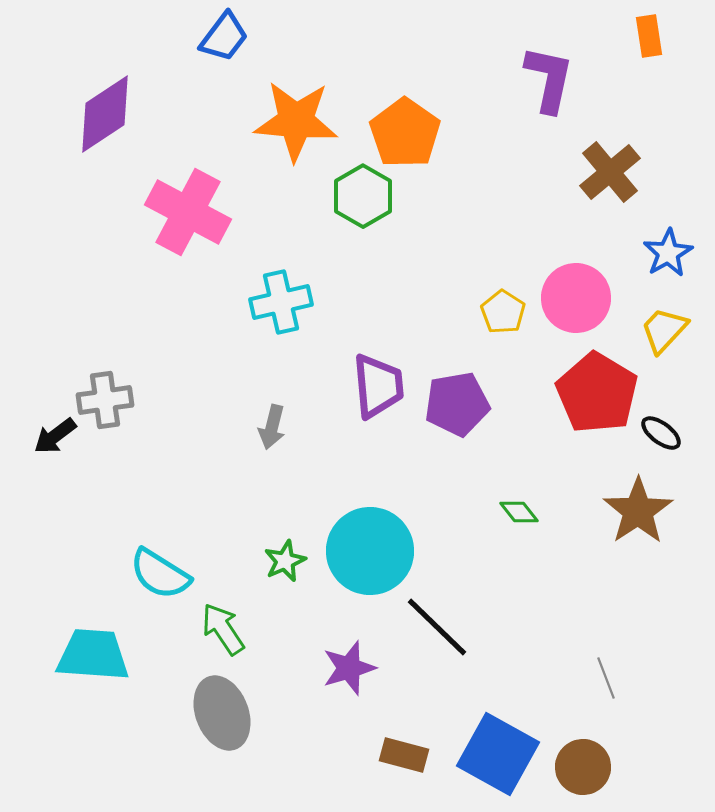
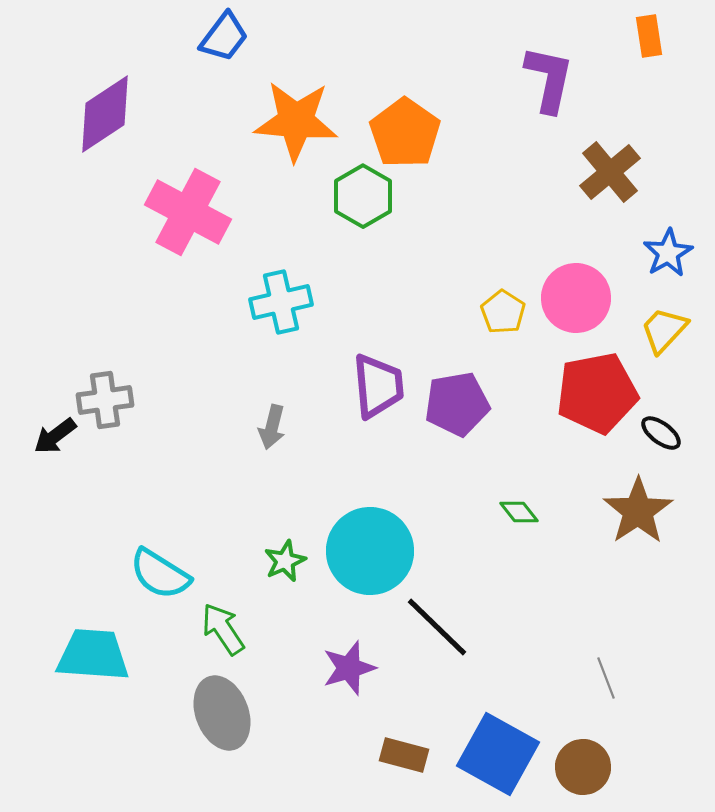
red pentagon: rotated 30 degrees clockwise
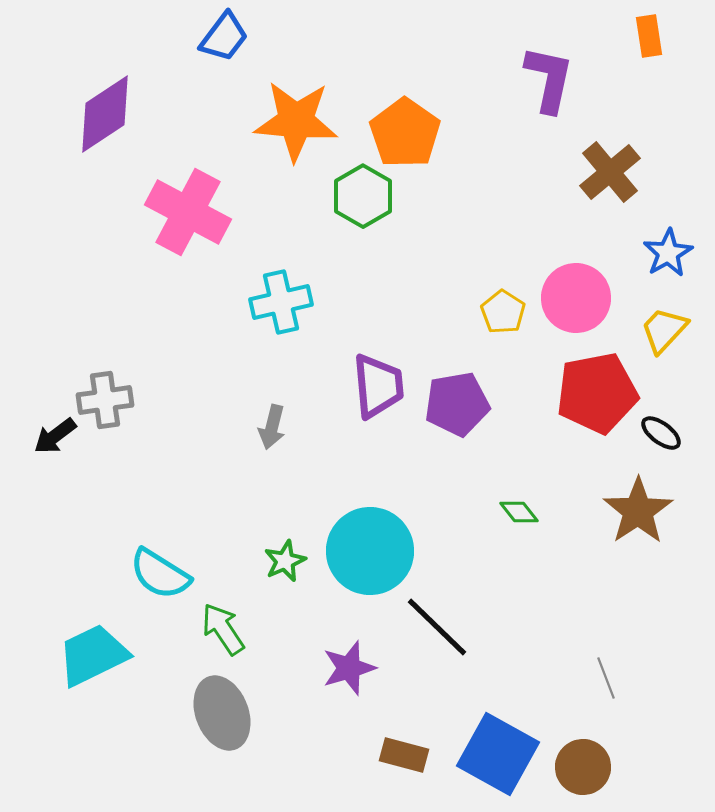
cyan trapezoid: rotated 30 degrees counterclockwise
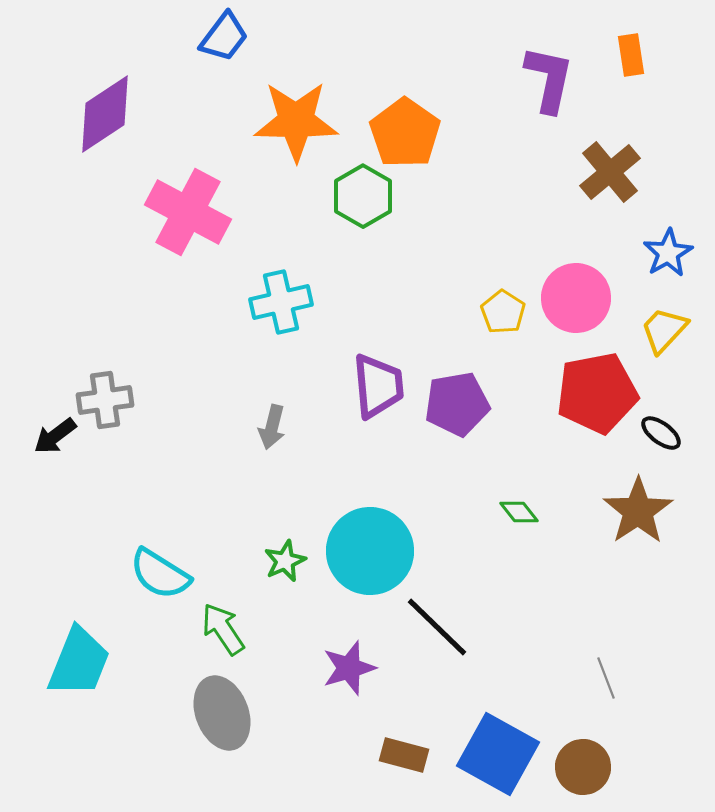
orange rectangle: moved 18 px left, 19 px down
orange star: rotated 4 degrees counterclockwise
cyan trapezoid: moved 14 px left, 7 px down; rotated 138 degrees clockwise
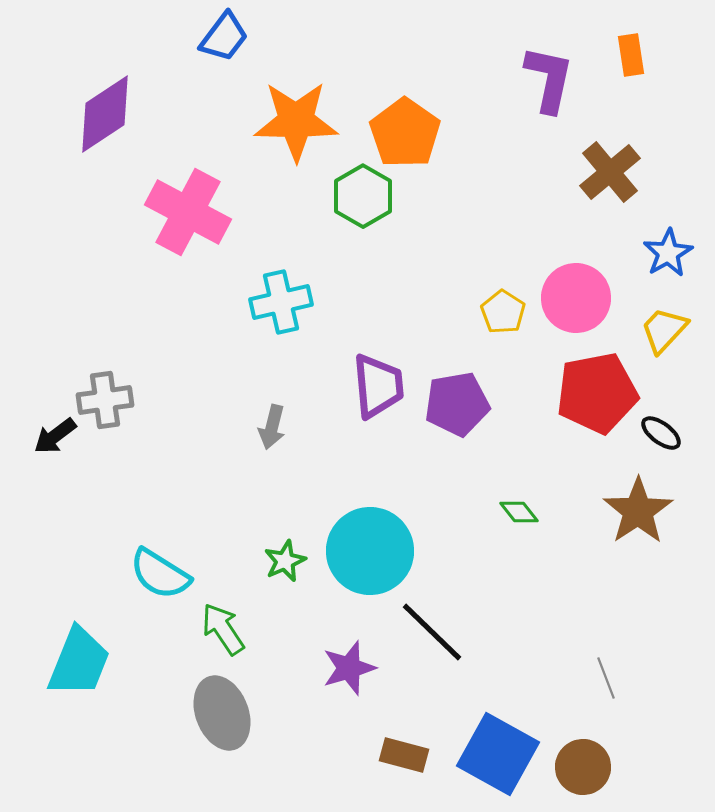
black line: moved 5 px left, 5 px down
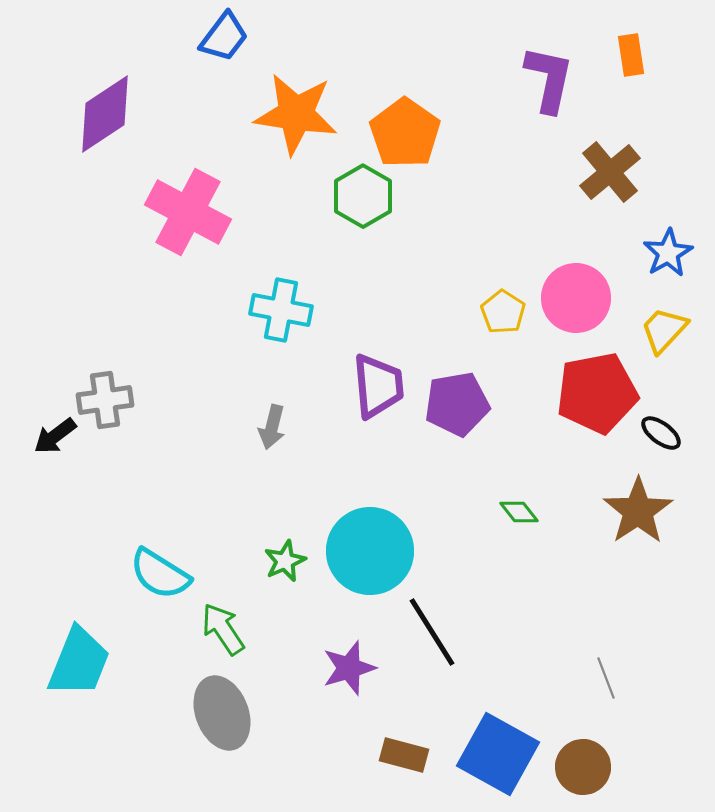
orange star: moved 7 px up; rotated 8 degrees clockwise
cyan cross: moved 8 px down; rotated 24 degrees clockwise
black line: rotated 14 degrees clockwise
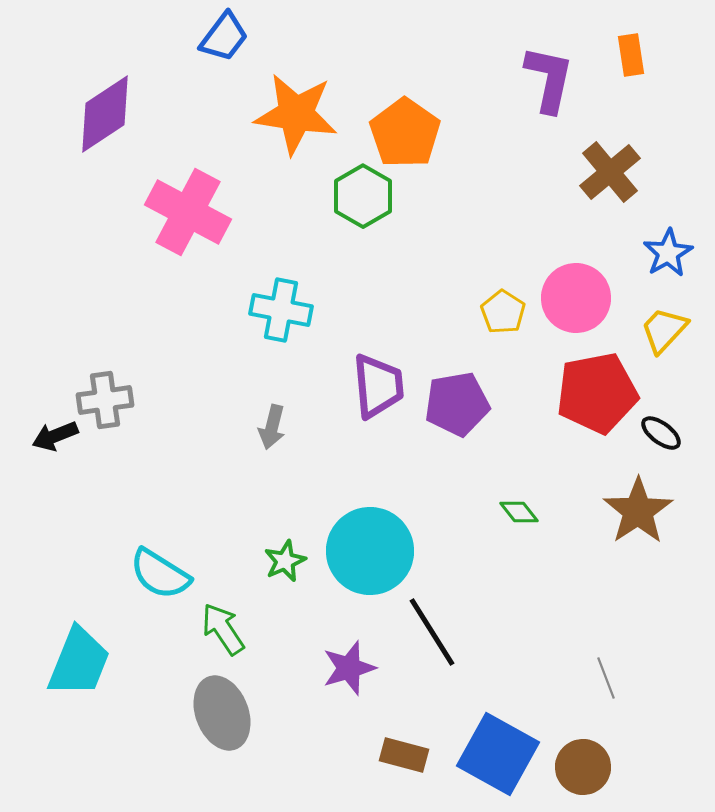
black arrow: rotated 15 degrees clockwise
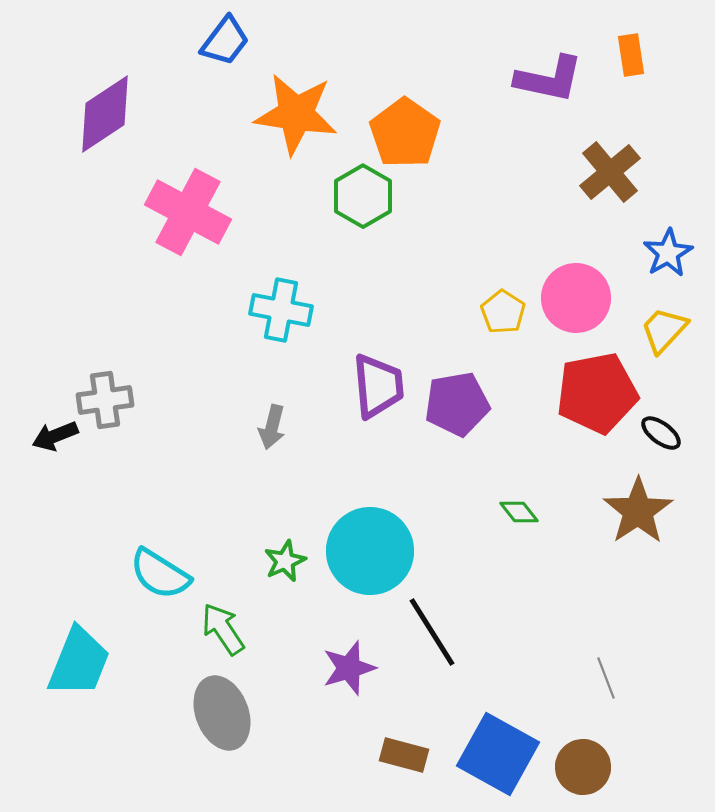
blue trapezoid: moved 1 px right, 4 px down
purple L-shape: rotated 90 degrees clockwise
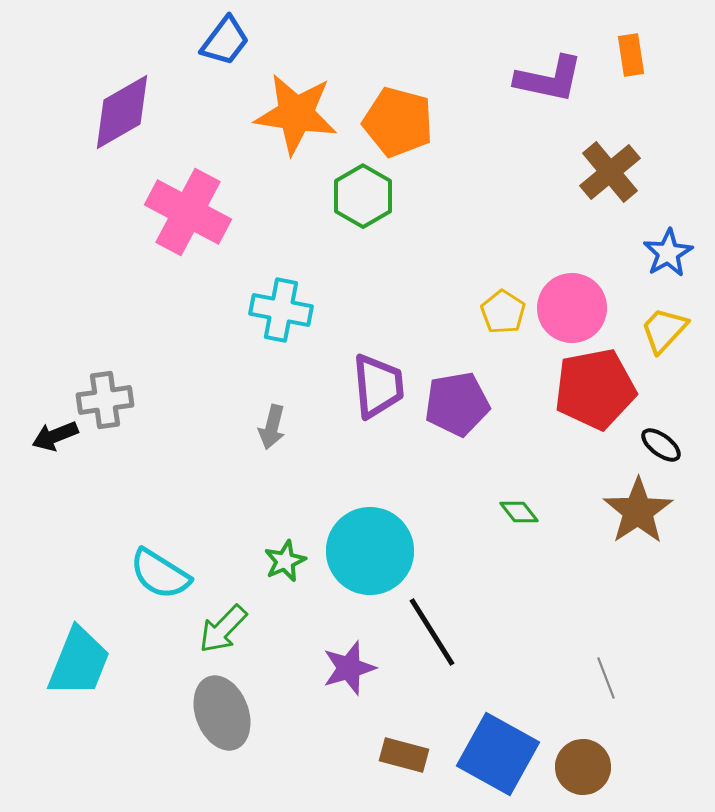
purple diamond: moved 17 px right, 2 px up; rotated 4 degrees clockwise
orange pentagon: moved 7 px left, 11 px up; rotated 20 degrees counterclockwise
pink circle: moved 4 px left, 10 px down
red pentagon: moved 2 px left, 4 px up
black ellipse: moved 12 px down
green arrow: rotated 102 degrees counterclockwise
